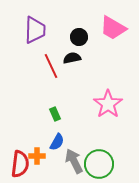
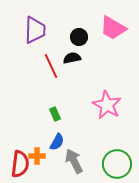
pink star: moved 1 px left, 1 px down; rotated 8 degrees counterclockwise
green circle: moved 18 px right
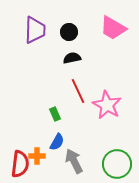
black circle: moved 10 px left, 5 px up
red line: moved 27 px right, 25 px down
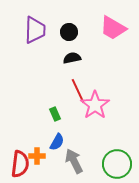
pink star: moved 12 px left; rotated 8 degrees clockwise
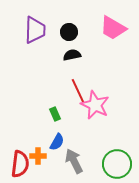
black semicircle: moved 3 px up
pink star: rotated 12 degrees counterclockwise
orange cross: moved 1 px right
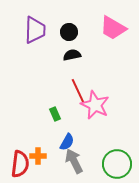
blue semicircle: moved 10 px right
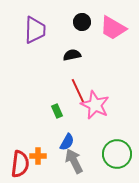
black circle: moved 13 px right, 10 px up
green rectangle: moved 2 px right, 3 px up
green circle: moved 10 px up
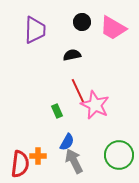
green circle: moved 2 px right, 1 px down
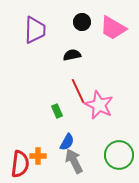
pink star: moved 4 px right
